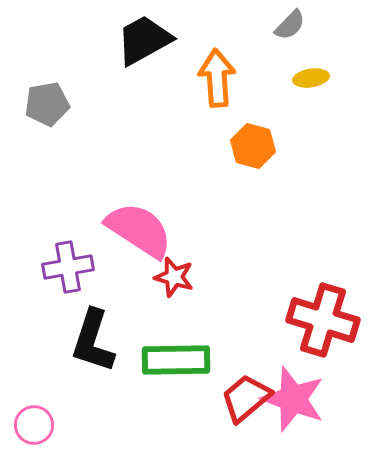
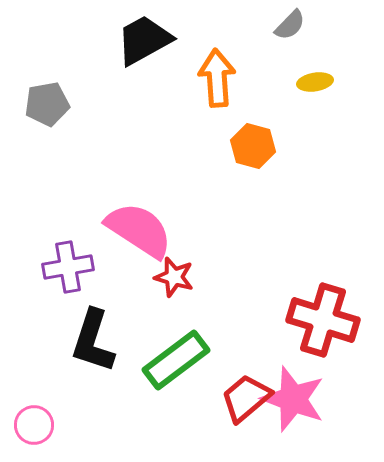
yellow ellipse: moved 4 px right, 4 px down
green rectangle: rotated 36 degrees counterclockwise
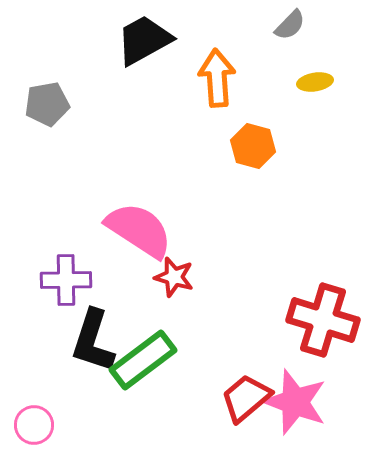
purple cross: moved 2 px left, 13 px down; rotated 9 degrees clockwise
green rectangle: moved 33 px left
pink star: moved 2 px right, 3 px down
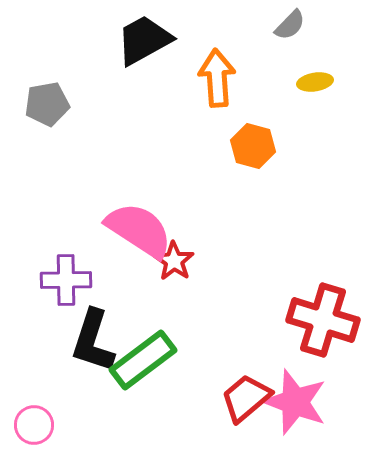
red star: moved 16 px up; rotated 18 degrees clockwise
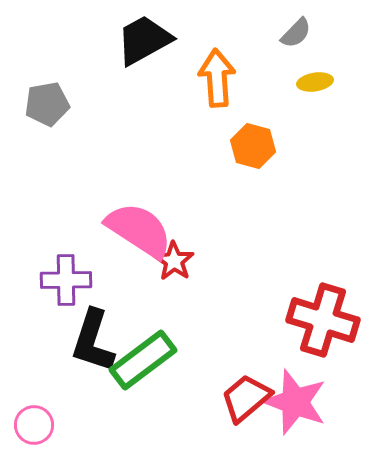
gray semicircle: moved 6 px right, 8 px down
